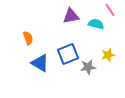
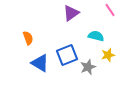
purple triangle: moved 3 px up; rotated 24 degrees counterclockwise
cyan semicircle: moved 12 px down
blue square: moved 1 px left, 1 px down
gray star: rotated 14 degrees counterclockwise
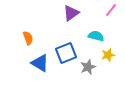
pink line: moved 1 px right; rotated 72 degrees clockwise
blue square: moved 1 px left, 2 px up
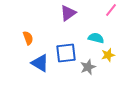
purple triangle: moved 3 px left
cyan semicircle: moved 2 px down
blue square: rotated 15 degrees clockwise
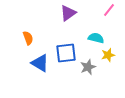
pink line: moved 2 px left
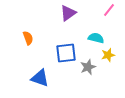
blue triangle: moved 15 px down; rotated 12 degrees counterclockwise
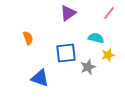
pink line: moved 3 px down
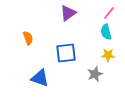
cyan semicircle: moved 10 px right, 6 px up; rotated 119 degrees counterclockwise
yellow star: rotated 16 degrees clockwise
gray star: moved 7 px right, 7 px down
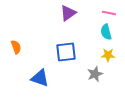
pink line: rotated 64 degrees clockwise
orange semicircle: moved 12 px left, 9 px down
blue square: moved 1 px up
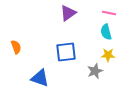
gray star: moved 3 px up
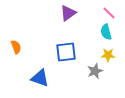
pink line: rotated 32 degrees clockwise
